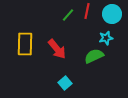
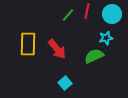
yellow rectangle: moved 3 px right
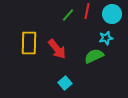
yellow rectangle: moved 1 px right, 1 px up
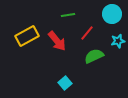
red line: moved 22 px down; rotated 28 degrees clockwise
green line: rotated 40 degrees clockwise
cyan star: moved 12 px right, 3 px down
yellow rectangle: moved 2 px left, 7 px up; rotated 60 degrees clockwise
red arrow: moved 8 px up
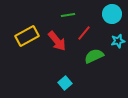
red line: moved 3 px left
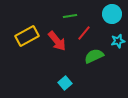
green line: moved 2 px right, 1 px down
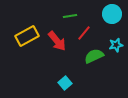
cyan star: moved 2 px left, 4 px down
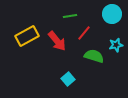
green semicircle: rotated 42 degrees clockwise
cyan square: moved 3 px right, 4 px up
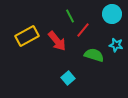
green line: rotated 72 degrees clockwise
red line: moved 1 px left, 3 px up
cyan star: rotated 24 degrees clockwise
green semicircle: moved 1 px up
cyan square: moved 1 px up
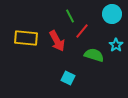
red line: moved 1 px left, 1 px down
yellow rectangle: moved 1 px left, 2 px down; rotated 35 degrees clockwise
red arrow: rotated 10 degrees clockwise
cyan star: rotated 24 degrees clockwise
cyan square: rotated 24 degrees counterclockwise
